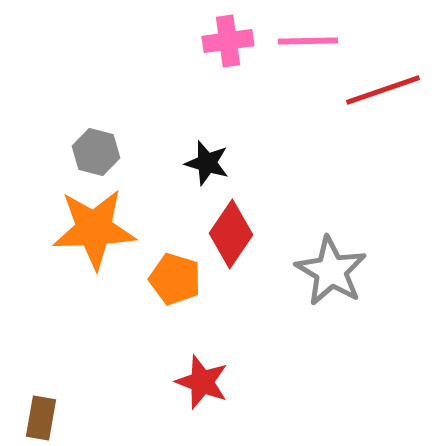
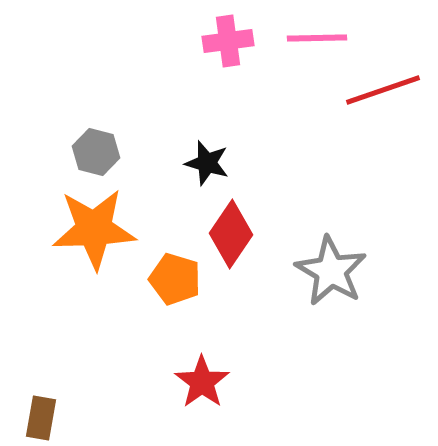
pink line: moved 9 px right, 3 px up
red star: rotated 16 degrees clockwise
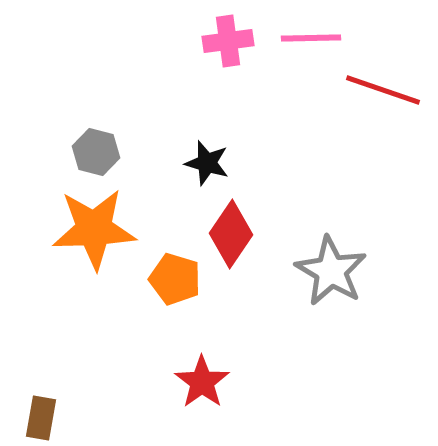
pink line: moved 6 px left
red line: rotated 38 degrees clockwise
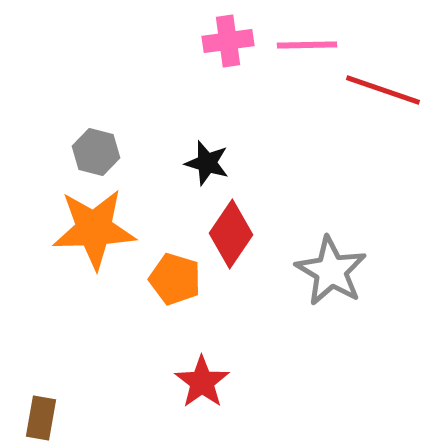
pink line: moved 4 px left, 7 px down
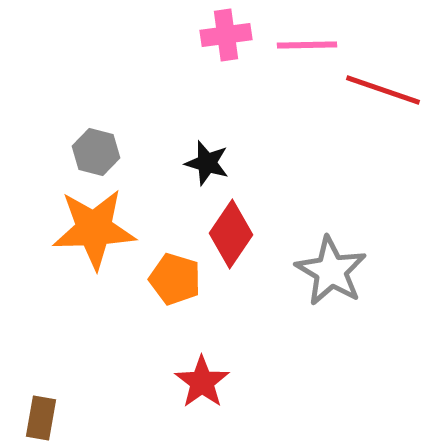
pink cross: moved 2 px left, 6 px up
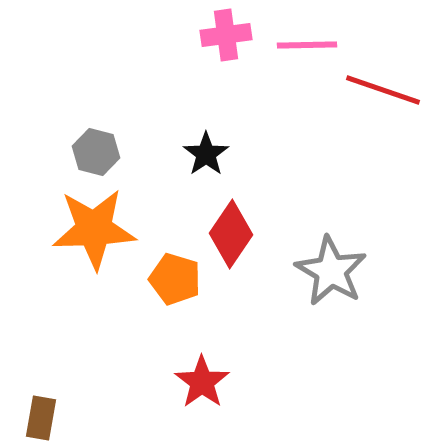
black star: moved 1 px left, 9 px up; rotated 21 degrees clockwise
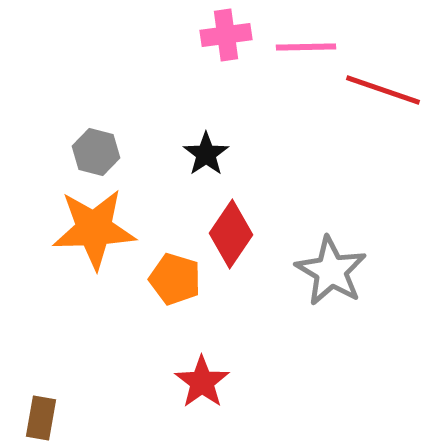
pink line: moved 1 px left, 2 px down
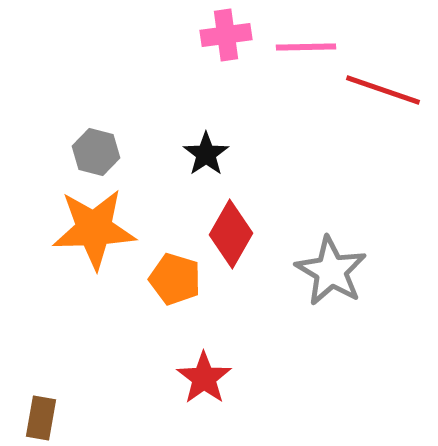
red diamond: rotated 4 degrees counterclockwise
red star: moved 2 px right, 4 px up
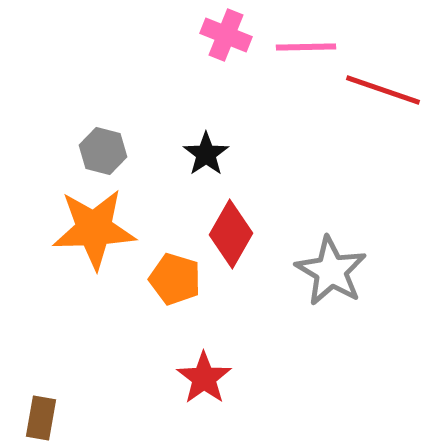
pink cross: rotated 30 degrees clockwise
gray hexagon: moved 7 px right, 1 px up
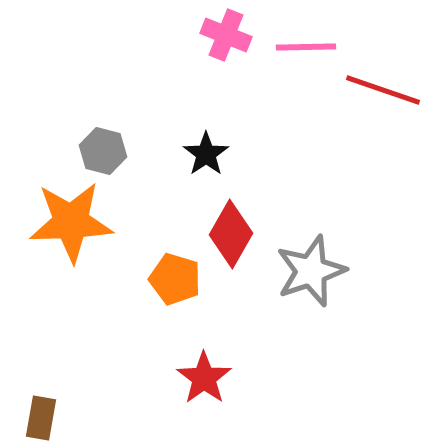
orange star: moved 23 px left, 7 px up
gray star: moved 20 px left; rotated 22 degrees clockwise
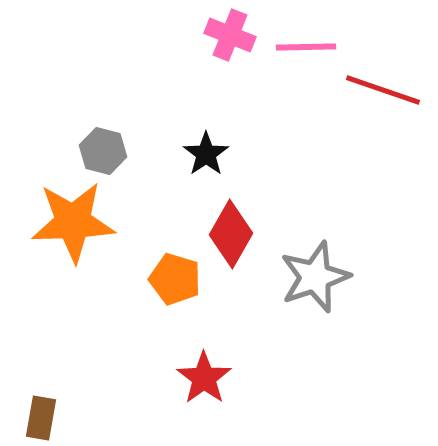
pink cross: moved 4 px right
orange star: moved 2 px right
gray star: moved 4 px right, 6 px down
